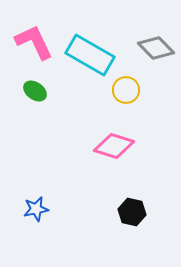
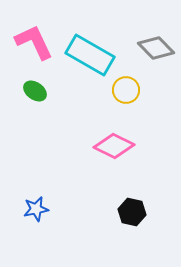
pink diamond: rotated 9 degrees clockwise
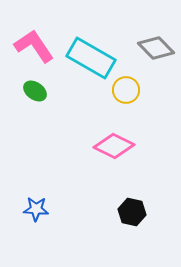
pink L-shape: moved 4 px down; rotated 9 degrees counterclockwise
cyan rectangle: moved 1 px right, 3 px down
blue star: rotated 15 degrees clockwise
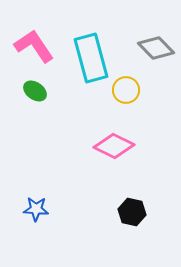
cyan rectangle: rotated 45 degrees clockwise
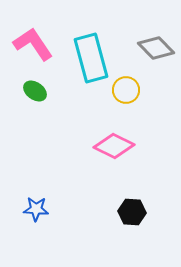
pink L-shape: moved 1 px left, 2 px up
black hexagon: rotated 8 degrees counterclockwise
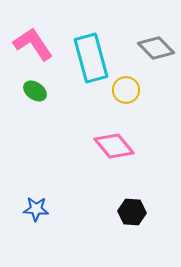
pink diamond: rotated 24 degrees clockwise
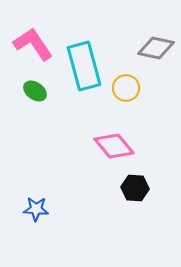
gray diamond: rotated 33 degrees counterclockwise
cyan rectangle: moved 7 px left, 8 px down
yellow circle: moved 2 px up
black hexagon: moved 3 px right, 24 px up
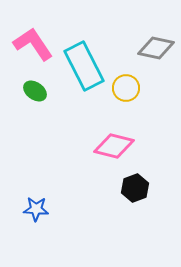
cyan rectangle: rotated 12 degrees counterclockwise
pink diamond: rotated 36 degrees counterclockwise
black hexagon: rotated 24 degrees counterclockwise
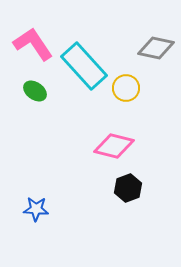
cyan rectangle: rotated 15 degrees counterclockwise
black hexagon: moved 7 px left
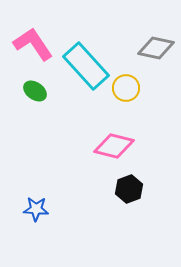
cyan rectangle: moved 2 px right
black hexagon: moved 1 px right, 1 px down
